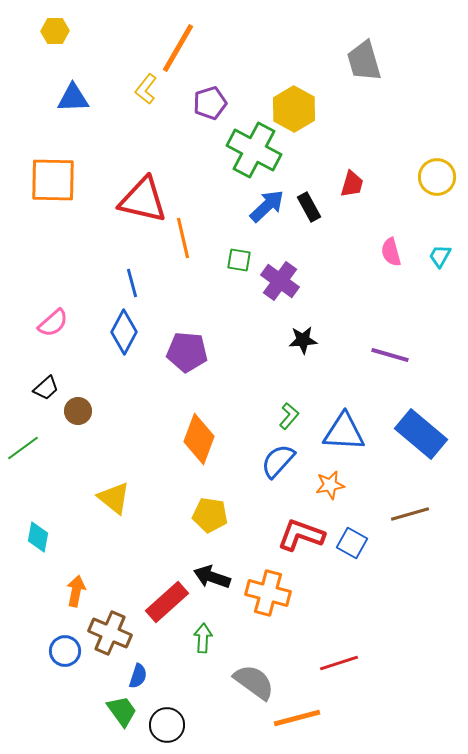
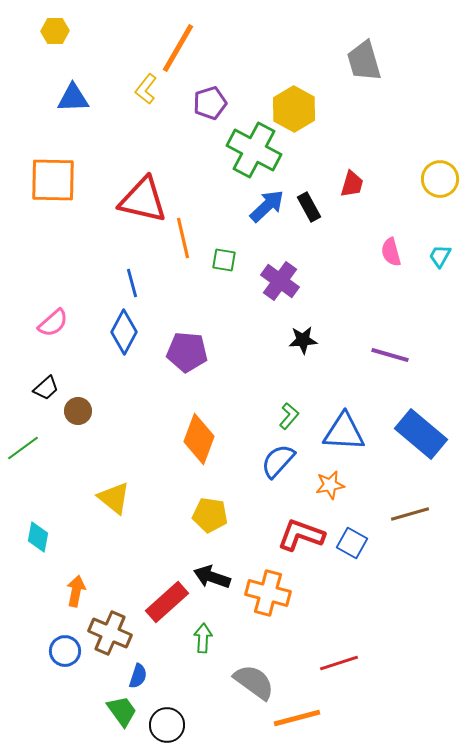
yellow circle at (437, 177): moved 3 px right, 2 px down
green square at (239, 260): moved 15 px left
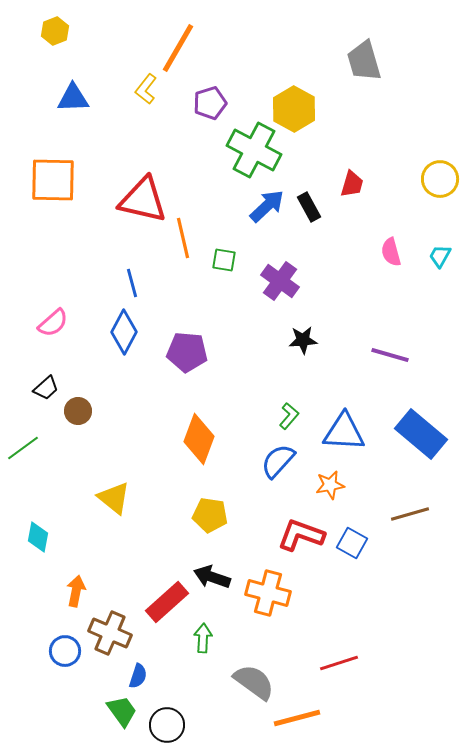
yellow hexagon at (55, 31): rotated 20 degrees counterclockwise
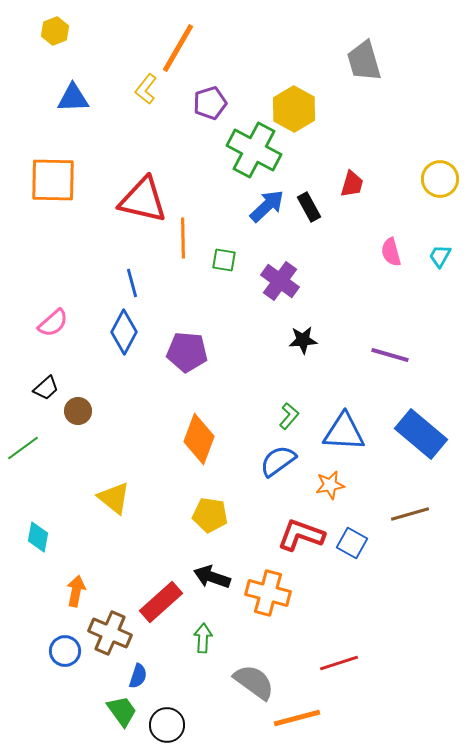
orange line at (183, 238): rotated 12 degrees clockwise
blue semicircle at (278, 461): rotated 12 degrees clockwise
red rectangle at (167, 602): moved 6 px left
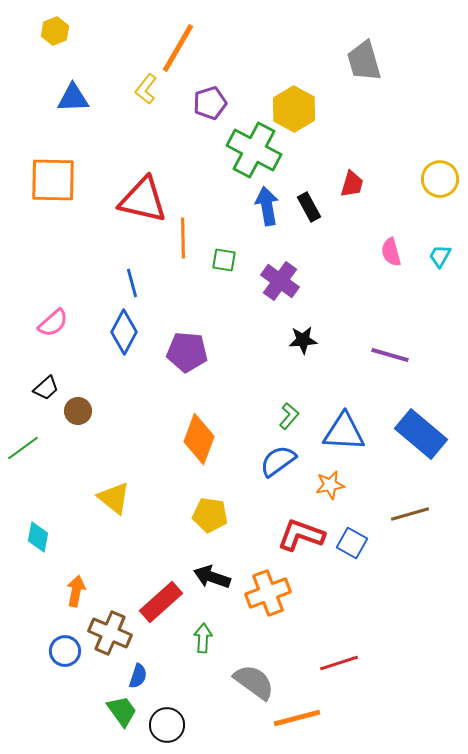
blue arrow at (267, 206): rotated 57 degrees counterclockwise
orange cross at (268, 593): rotated 36 degrees counterclockwise
